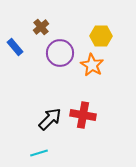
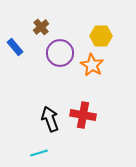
black arrow: rotated 65 degrees counterclockwise
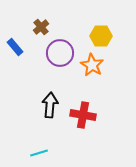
black arrow: moved 14 px up; rotated 25 degrees clockwise
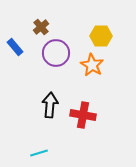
purple circle: moved 4 px left
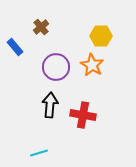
purple circle: moved 14 px down
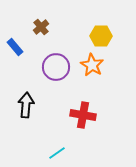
black arrow: moved 24 px left
cyan line: moved 18 px right; rotated 18 degrees counterclockwise
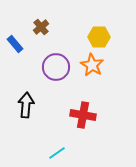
yellow hexagon: moved 2 px left, 1 px down
blue rectangle: moved 3 px up
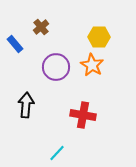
cyan line: rotated 12 degrees counterclockwise
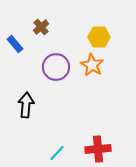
red cross: moved 15 px right, 34 px down; rotated 15 degrees counterclockwise
